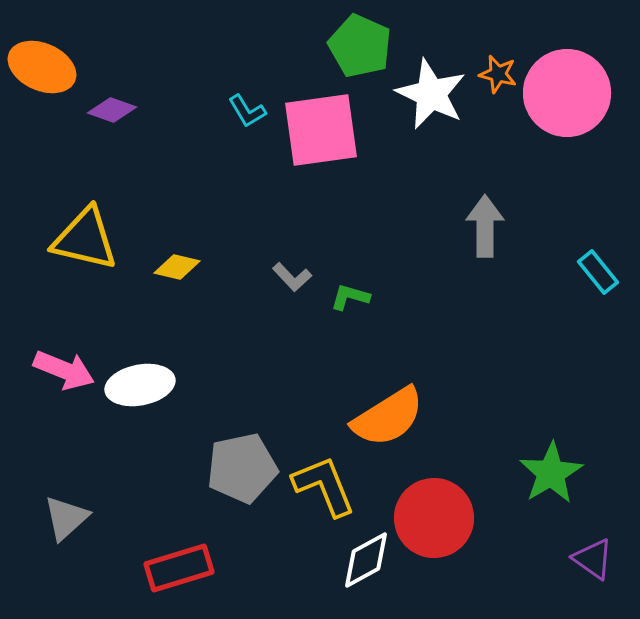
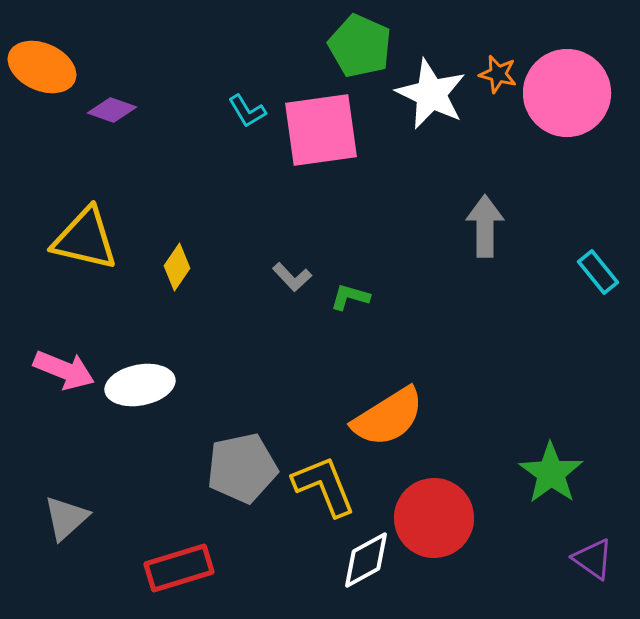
yellow diamond: rotated 69 degrees counterclockwise
green star: rotated 6 degrees counterclockwise
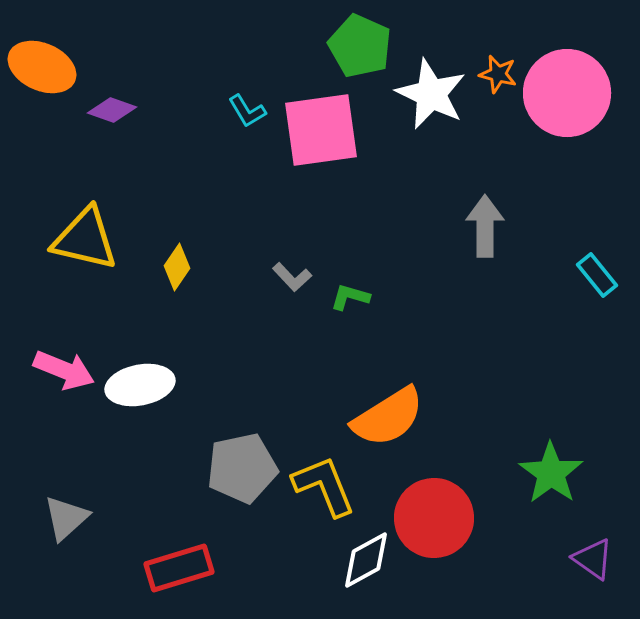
cyan rectangle: moved 1 px left, 3 px down
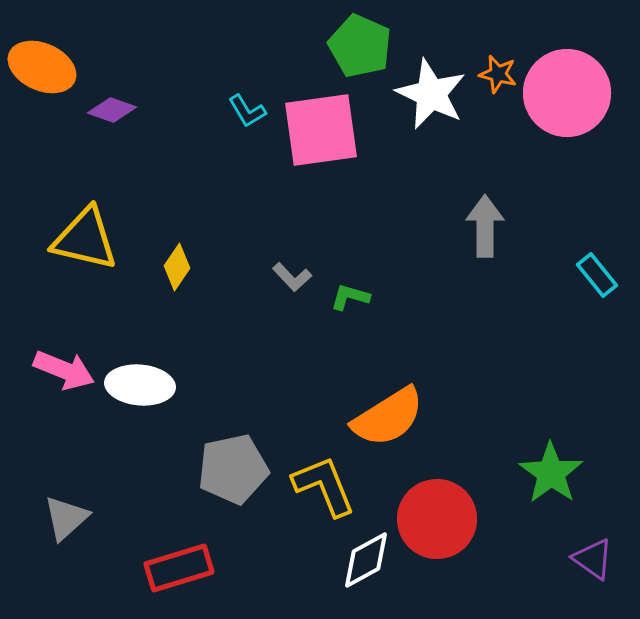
white ellipse: rotated 16 degrees clockwise
gray pentagon: moved 9 px left, 1 px down
red circle: moved 3 px right, 1 px down
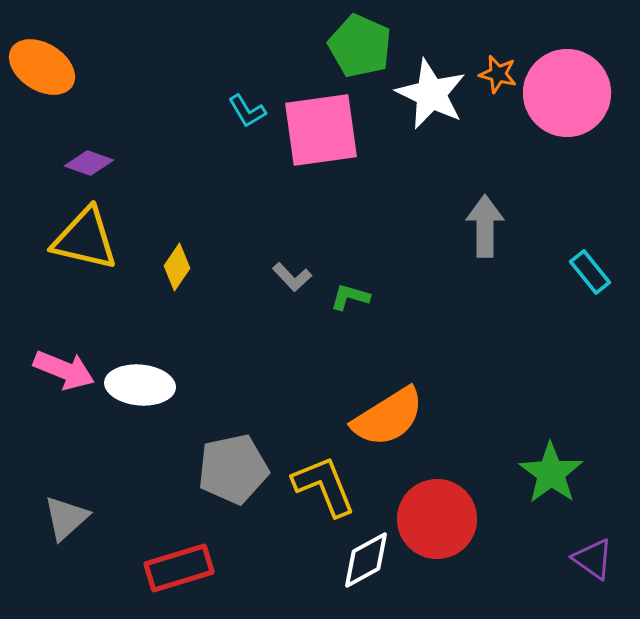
orange ellipse: rotated 8 degrees clockwise
purple diamond: moved 23 px left, 53 px down
cyan rectangle: moved 7 px left, 3 px up
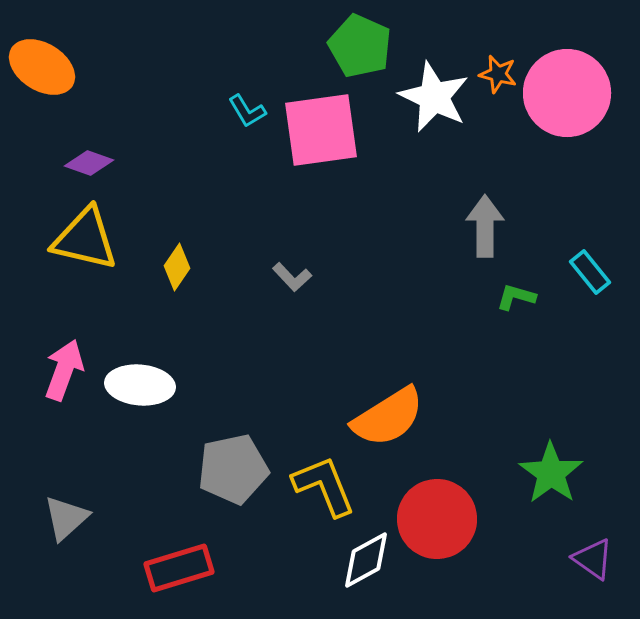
white star: moved 3 px right, 3 px down
green L-shape: moved 166 px right
pink arrow: rotated 92 degrees counterclockwise
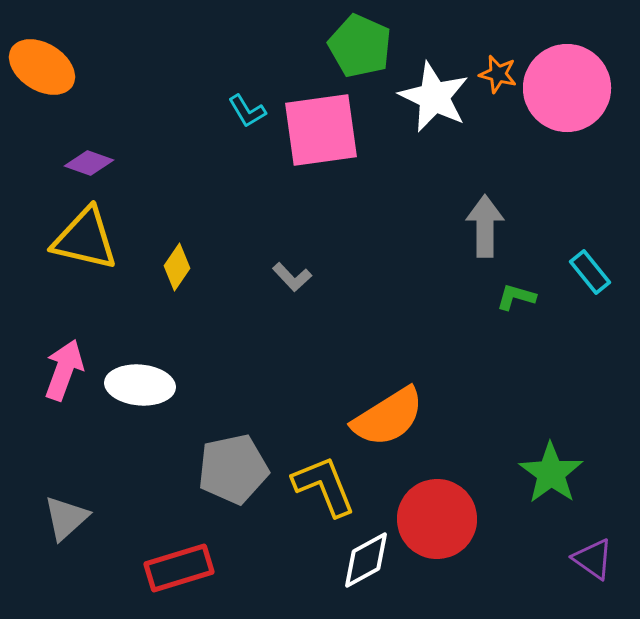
pink circle: moved 5 px up
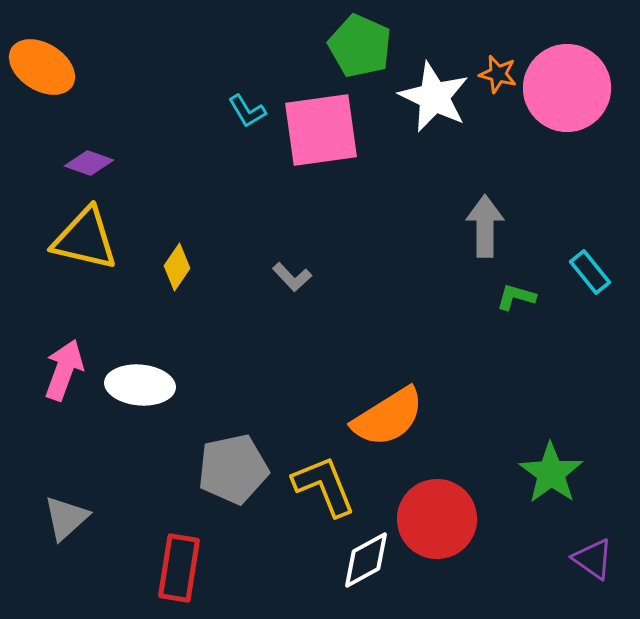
red rectangle: rotated 64 degrees counterclockwise
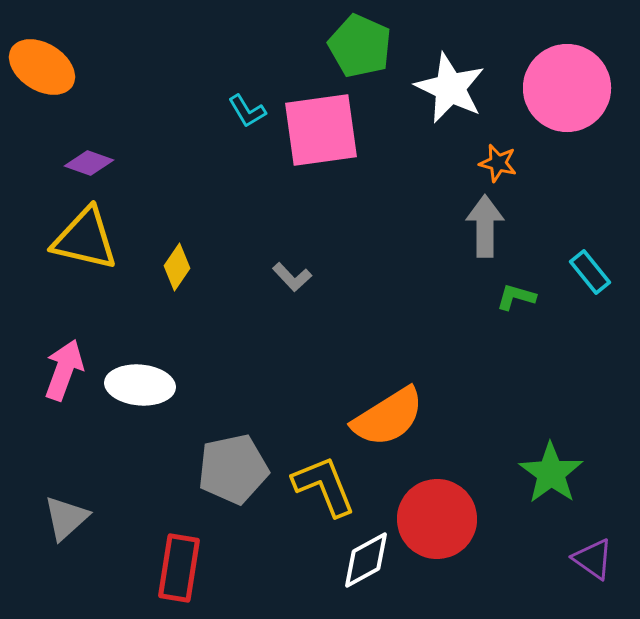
orange star: moved 89 px down
white star: moved 16 px right, 9 px up
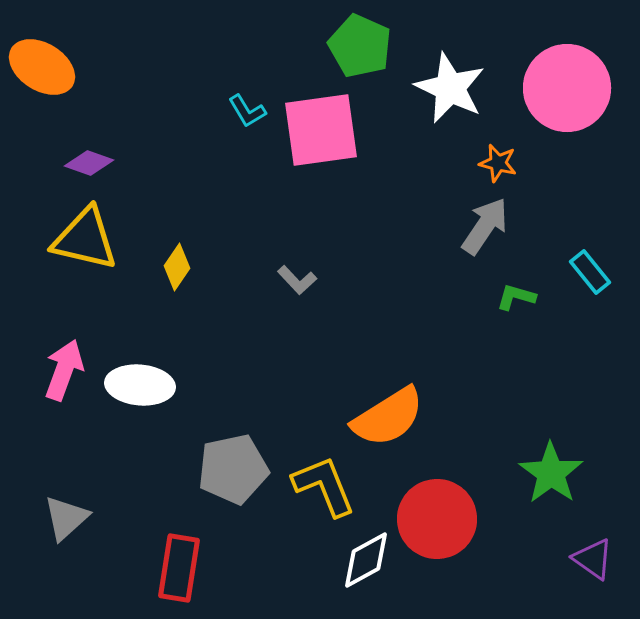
gray arrow: rotated 34 degrees clockwise
gray L-shape: moved 5 px right, 3 px down
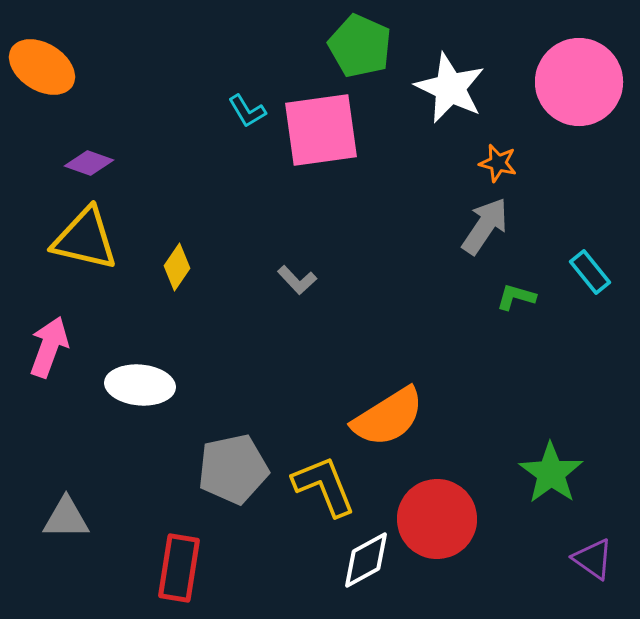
pink circle: moved 12 px right, 6 px up
pink arrow: moved 15 px left, 23 px up
gray triangle: rotated 42 degrees clockwise
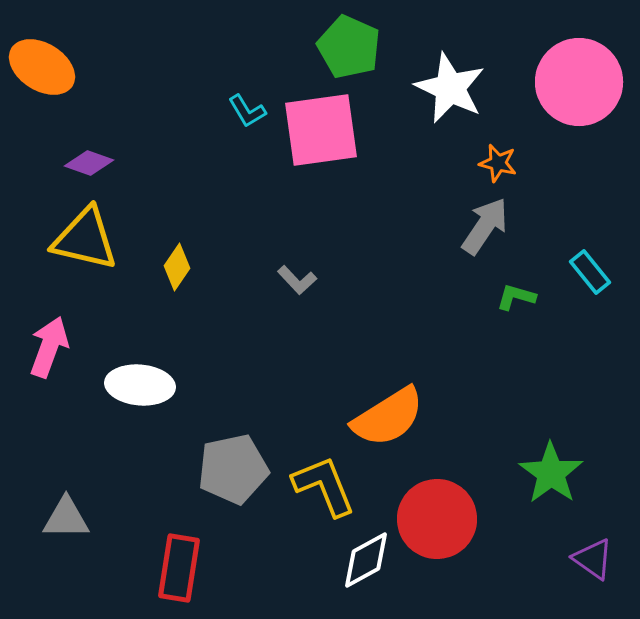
green pentagon: moved 11 px left, 1 px down
